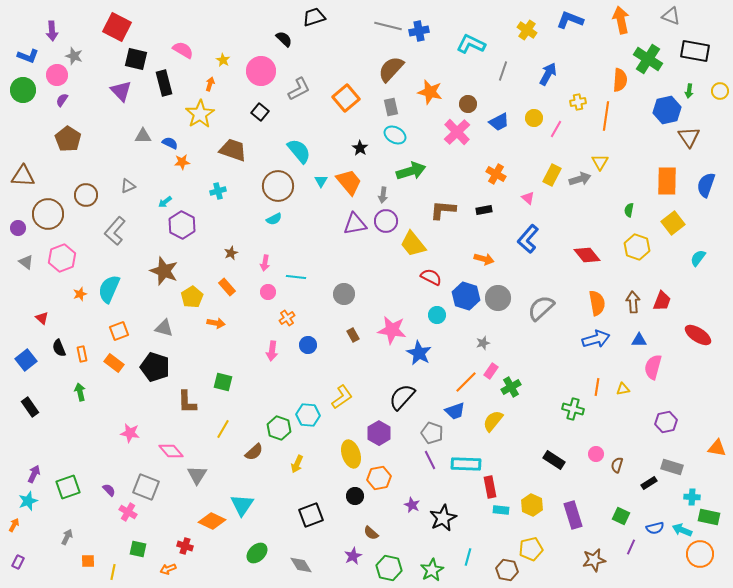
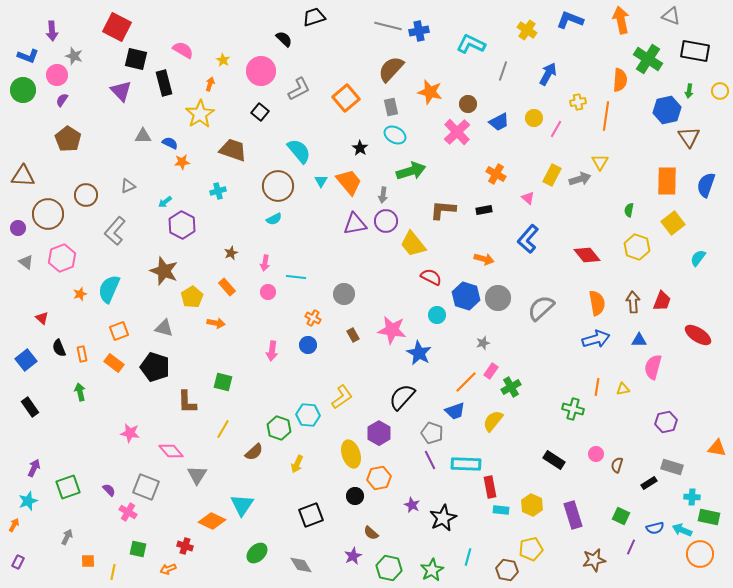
orange cross at (287, 318): moved 26 px right; rotated 28 degrees counterclockwise
purple arrow at (34, 474): moved 6 px up
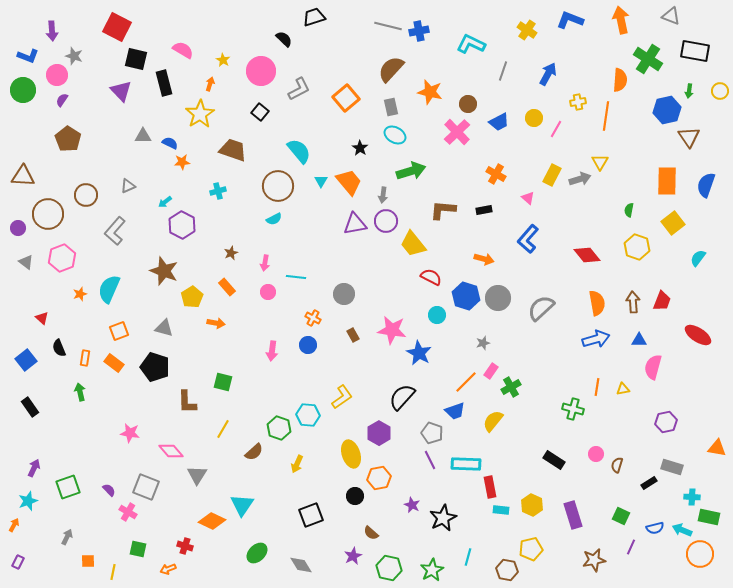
orange rectangle at (82, 354): moved 3 px right, 4 px down; rotated 21 degrees clockwise
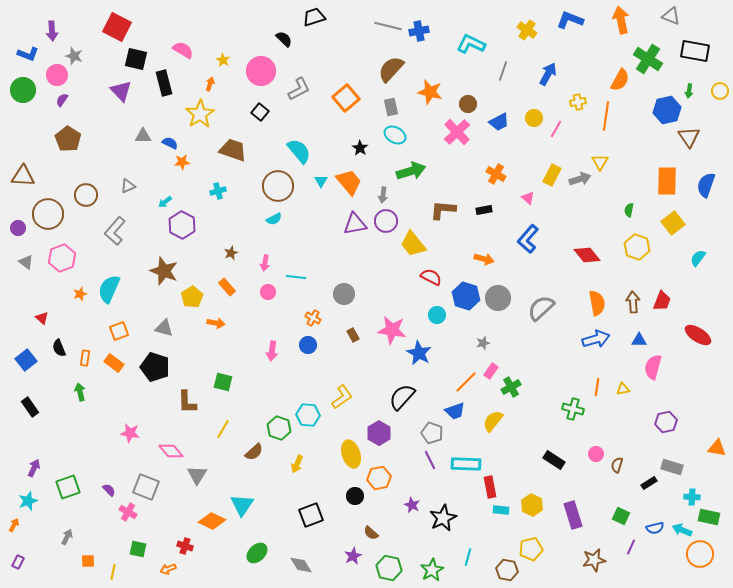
blue L-shape at (28, 56): moved 2 px up
orange semicircle at (620, 80): rotated 25 degrees clockwise
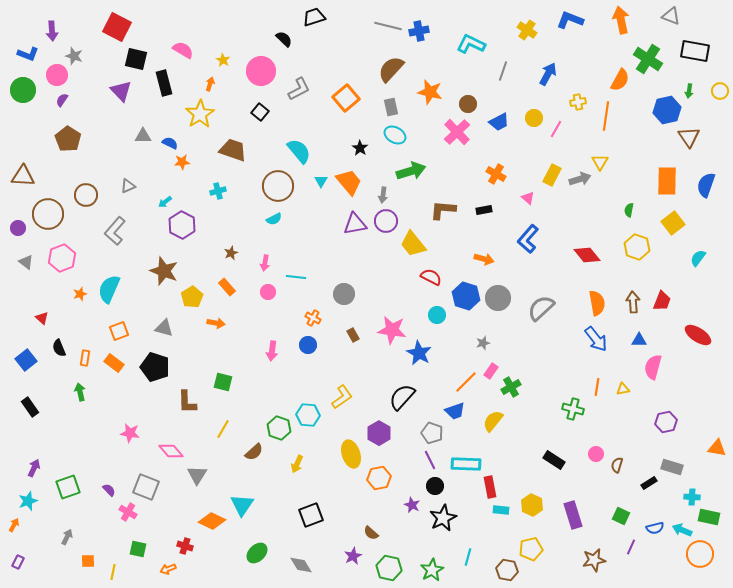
blue arrow at (596, 339): rotated 68 degrees clockwise
black circle at (355, 496): moved 80 px right, 10 px up
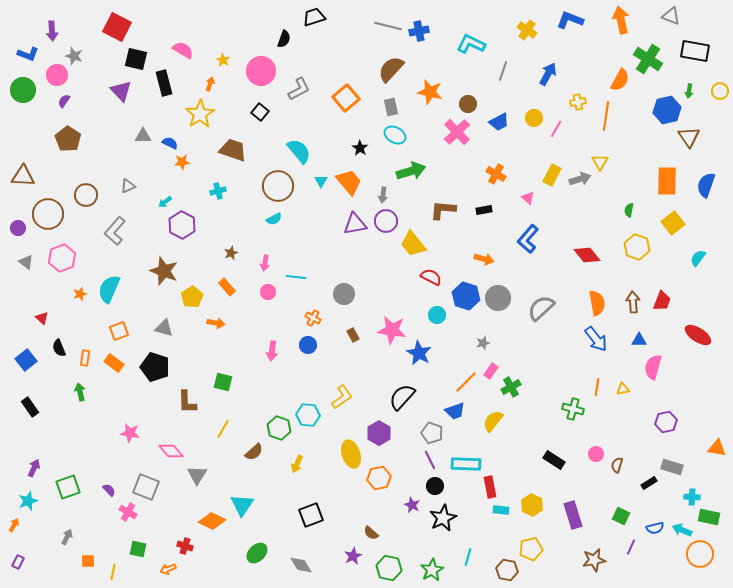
black semicircle at (284, 39): rotated 66 degrees clockwise
purple semicircle at (62, 100): moved 2 px right, 1 px down
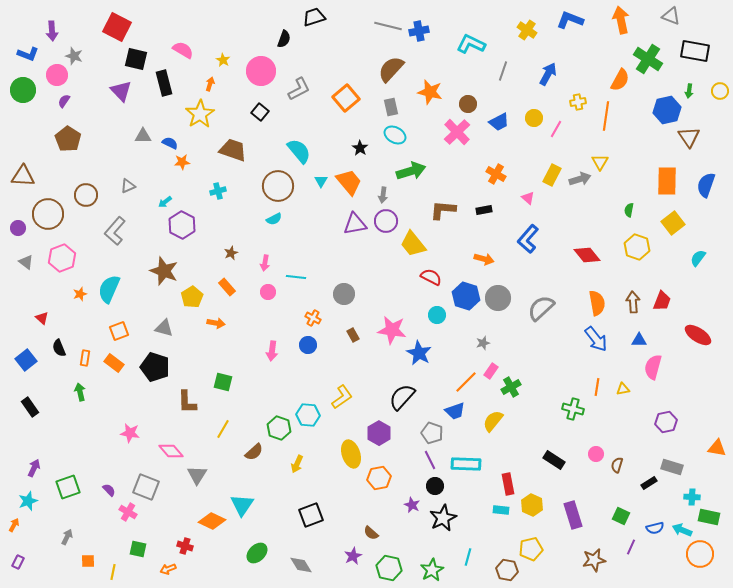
red rectangle at (490, 487): moved 18 px right, 3 px up
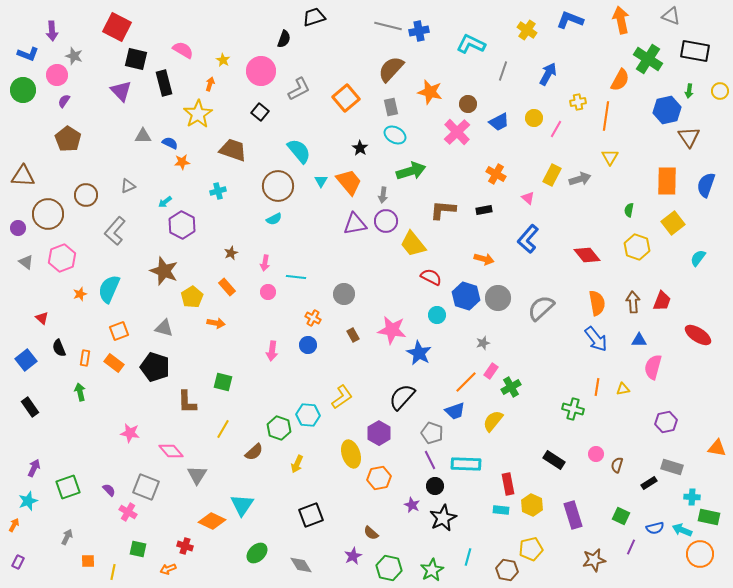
yellow star at (200, 114): moved 2 px left
yellow triangle at (600, 162): moved 10 px right, 5 px up
